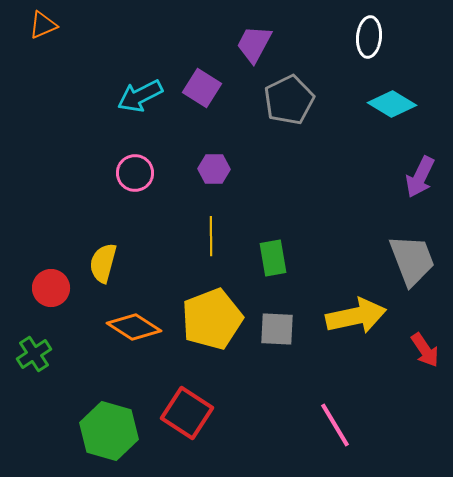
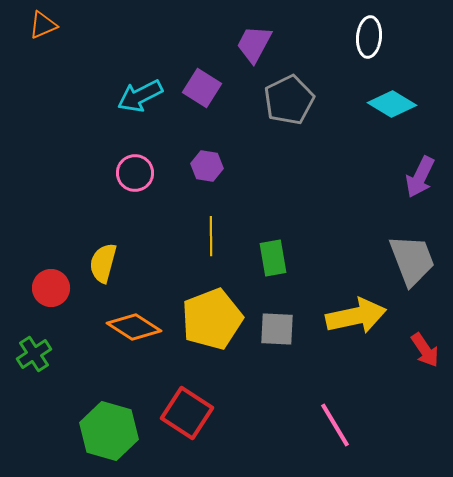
purple hexagon: moved 7 px left, 3 px up; rotated 8 degrees clockwise
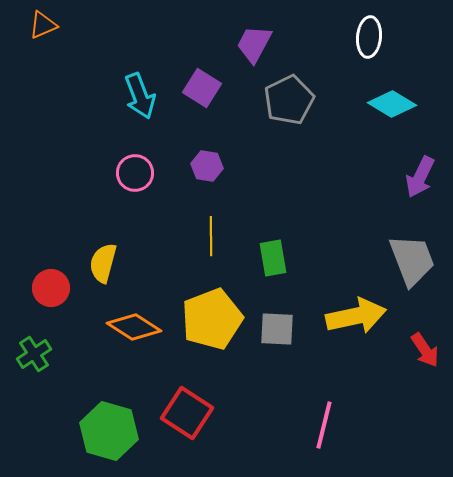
cyan arrow: rotated 84 degrees counterclockwise
pink line: moved 11 px left; rotated 45 degrees clockwise
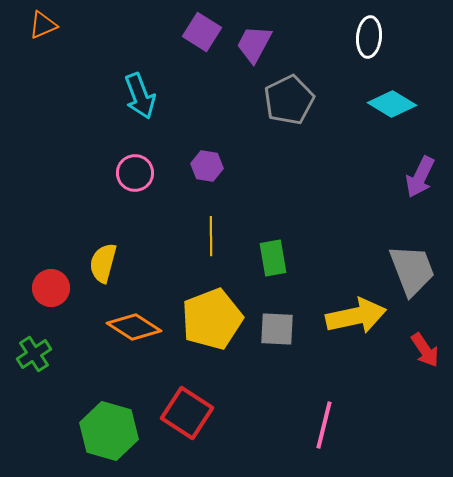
purple square: moved 56 px up
gray trapezoid: moved 10 px down
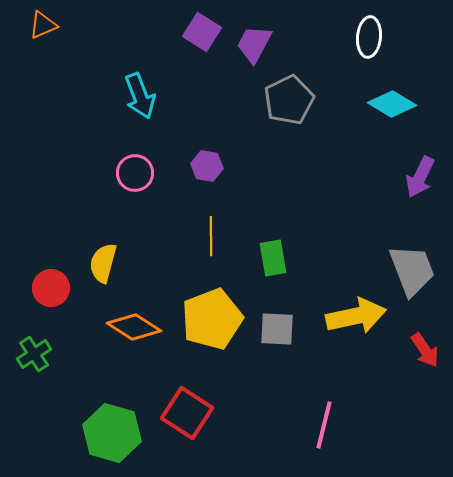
green hexagon: moved 3 px right, 2 px down
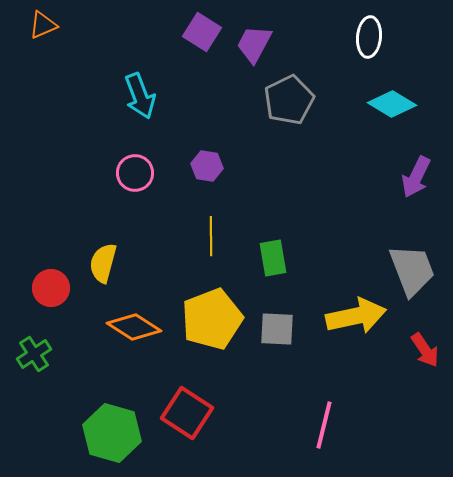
purple arrow: moved 4 px left
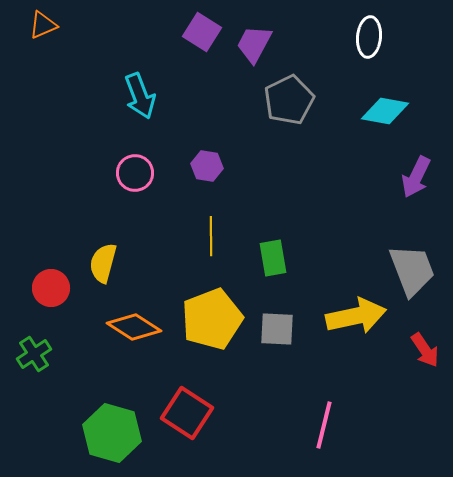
cyan diamond: moved 7 px left, 7 px down; rotated 21 degrees counterclockwise
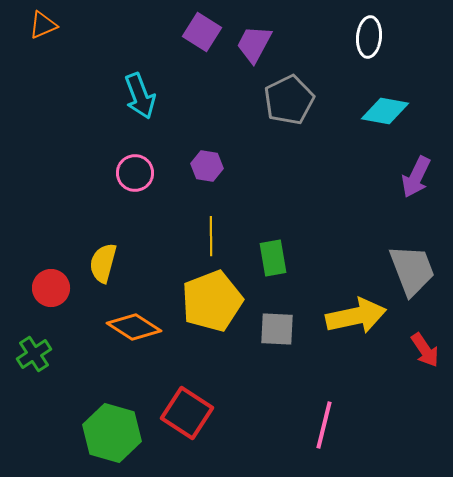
yellow pentagon: moved 18 px up
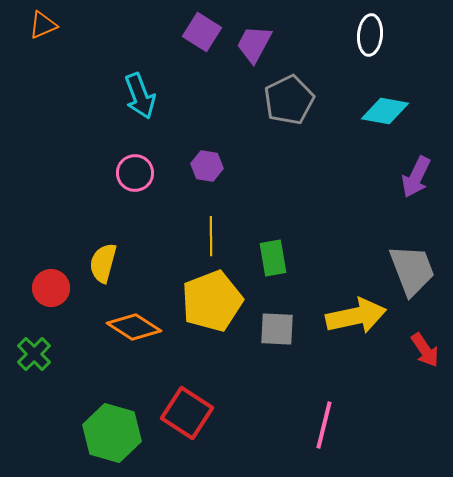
white ellipse: moved 1 px right, 2 px up
green cross: rotated 12 degrees counterclockwise
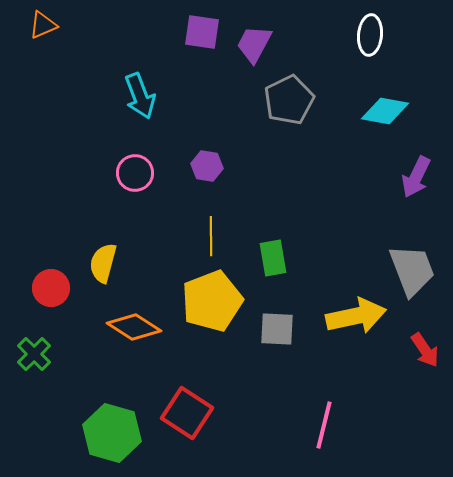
purple square: rotated 24 degrees counterclockwise
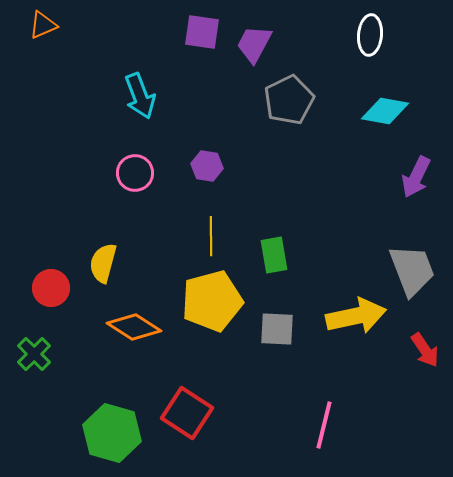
green rectangle: moved 1 px right, 3 px up
yellow pentagon: rotated 6 degrees clockwise
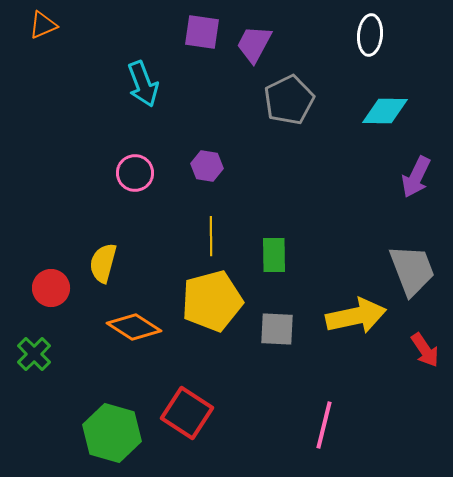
cyan arrow: moved 3 px right, 12 px up
cyan diamond: rotated 9 degrees counterclockwise
green rectangle: rotated 9 degrees clockwise
